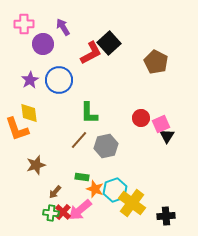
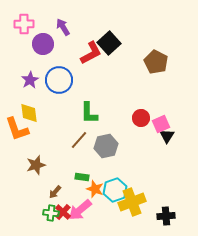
yellow cross: moved 1 px up; rotated 32 degrees clockwise
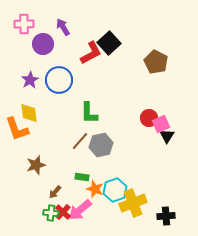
red circle: moved 8 px right
brown line: moved 1 px right, 1 px down
gray hexagon: moved 5 px left, 1 px up
yellow cross: moved 1 px right, 1 px down
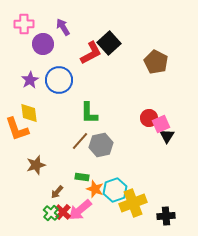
brown arrow: moved 2 px right
green cross: rotated 35 degrees clockwise
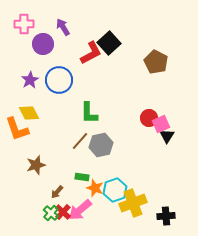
yellow diamond: rotated 20 degrees counterclockwise
orange star: moved 1 px up
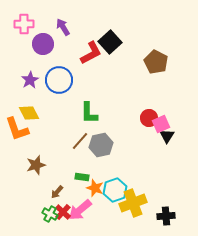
black square: moved 1 px right, 1 px up
green cross: moved 1 px left, 1 px down; rotated 14 degrees counterclockwise
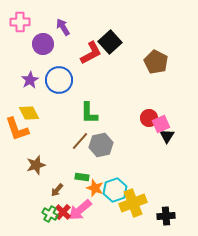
pink cross: moved 4 px left, 2 px up
brown arrow: moved 2 px up
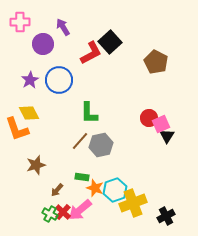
black cross: rotated 24 degrees counterclockwise
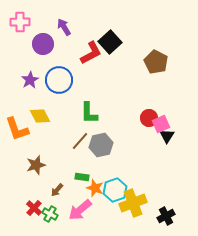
purple arrow: moved 1 px right
yellow diamond: moved 11 px right, 3 px down
red cross: moved 29 px left, 4 px up
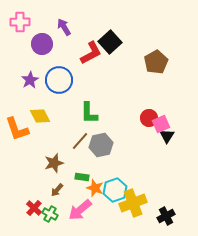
purple circle: moved 1 px left
brown pentagon: rotated 15 degrees clockwise
brown star: moved 18 px right, 2 px up
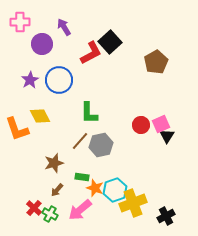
red circle: moved 8 px left, 7 px down
